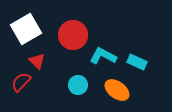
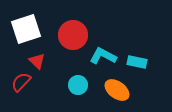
white square: rotated 12 degrees clockwise
cyan rectangle: rotated 12 degrees counterclockwise
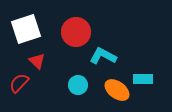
red circle: moved 3 px right, 3 px up
cyan rectangle: moved 6 px right, 17 px down; rotated 12 degrees counterclockwise
red semicircle: moved 2 px left, 1 px down
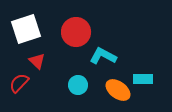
orange ellipse: moved 1 px right
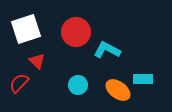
cyan L-shape: moved 4 px right, 6 px up
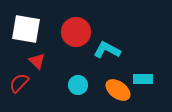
white square: rotated 28 degrees clockwise
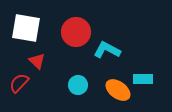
white square: moved 1 px up
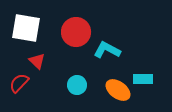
cyan circle: moved 1 px left
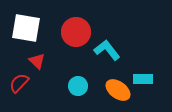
cyan L-shape: rotated 24 degrees clockwise
cyan circle: moved 1 px right, 1 px down
